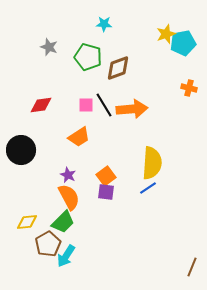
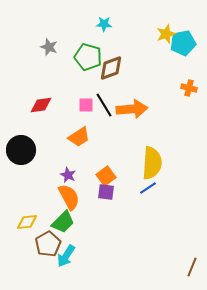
brown diamond: moved 7 px left
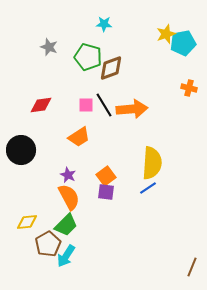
green trapezoid: moved 3 px right, 3 px down
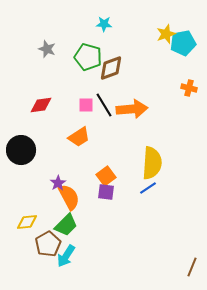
gray star: moved 2 px left, 2 px down
purple star: moved 10 px left, 8 px down; rotated 14 degrees clockwise
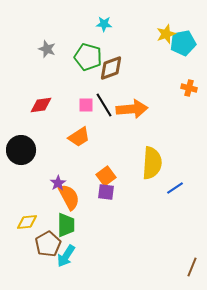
blue line: moved 27 px right
green trapezoid: rotated 45 degrees counterclockwise
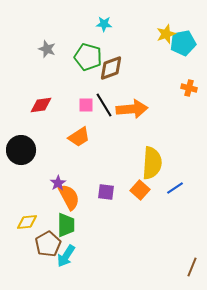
orange square: moved 34 px right, 14 px down; rotated 12 degrees counterclockwise
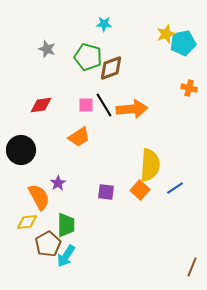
yellow semicircle: moved 2 px left, 2 px down
orange semicircle: moved 30 px left
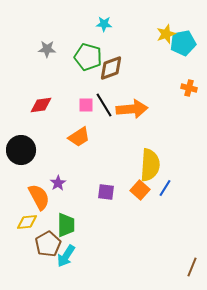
gray star: rotated 18 degrees counterclockwise
blue line: moved 10 px left; rotated 24 degrees counterclockwise
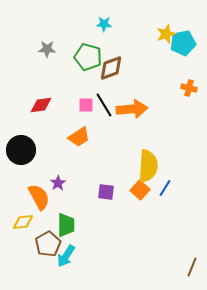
yellow semicircle: moved 2 px left, 1 px down
yellow diamond: moved 4 px left
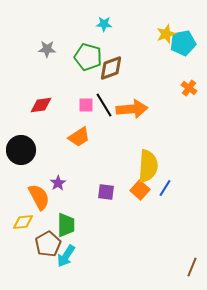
orange cross: rotated 21 degrees clockwise
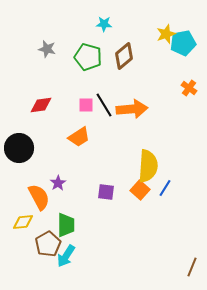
gray star: rotated 12 degrees clockwise
brown diamond: moved 13 px right, 12 px up; rotated 20 degrees counterclockwise
black circle: moved 2 px left, 2 px up
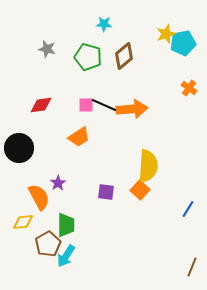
black line: rotated 35 degrees counterclockwise
blue line: moved 23 px right, 21 px down
